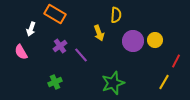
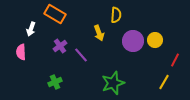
pink semicircle: rotated 28 degrees clockwise
red line: moved 1 px left, 1 px up
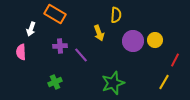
purple cross: rotated 32 degrees clockwise
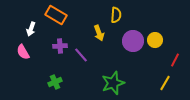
orange rectangle: moved 1 px right, 1 px down
pink semicircle: moved 2 px right; rotated 28 degrees counterclockwise
yellow line: moved 1 px right, 1 px down
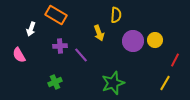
pink semicircle: moved 4 px left, 3 px down
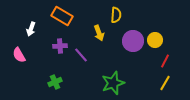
orange rectangle: moved 6 px right, 1 px down
red line: moved 10 px left, 1 px down
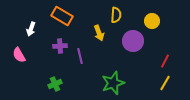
yellow circle: moved 3 px left, 19 px up
purple line: moved 1 px left, 1 px down; rotated 28 degrees clockwise
green cross: moved 2 px down
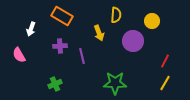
purple line: moved 2 px right
green star: moved 2 px right; rotated 20 degrees clockwise
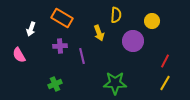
orange rectangle: moved 2 px down
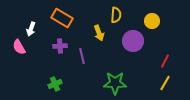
pink semicircle: moved 8 px up
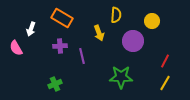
pink semicircle: moved 3 px left, 1 px down
green star: moved 6 px right, 6 px up
